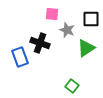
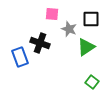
gray star: moved 2 px right, 1 px up
green triangle: moved 1 px up
green square: moved 20 px right, 4 px up
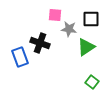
pink square: moved 3 px right, 1 px down
gray star: rotated 14 degrees counterclockwise
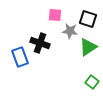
black square: moved 3 px left; rotated 18 degrees clockwise
gray star: moved 1 px right, 2 px down
green triangle: moved 2 px right
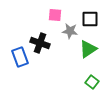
black square: moved 2 px right; rotated 18 degrees counterclockwise
green triangle: moved 2 px down
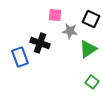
black square: moved 1 px right; rotated 24 degrees clockwise
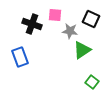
black cross: moved 8 px left, 19 px up
green triangle: moved 6 px left, 1 px down
